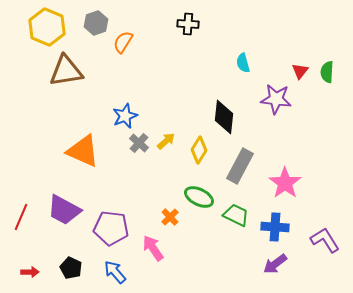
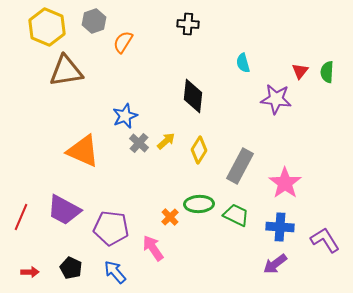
gray hexagon: moved 2 px left, 2 px up
black diamond: moved 31 px left, 21 px up
green ellipse: moved 7 px down; rotated 28 degrees counterclockwise
blue cross: moved 5 px right
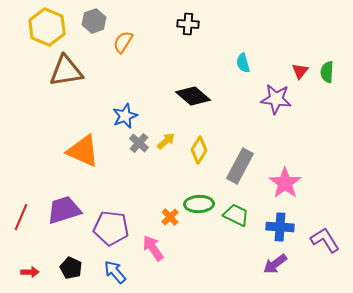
black diamond: rotated 56 degrees counterclockwise
purple trapezoid: rotated 135 degrees clockwise
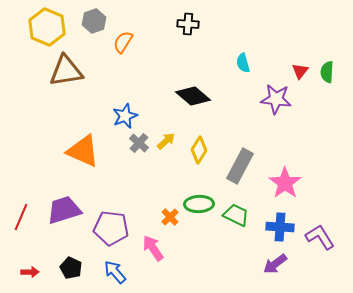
purple L-shape: moved 5 px left, 3 px up
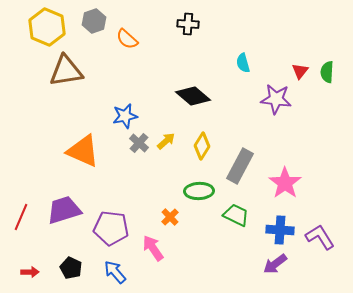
orange semicircle: moved 4 px right, 3 px up; rotated 80 degrees counterclockwise
blue star: rotated 10 degrees clockwise
yellow diamond: moved 3 px right, 4 px up
green ellipse: moved 13 px up
blue cross: moved 3 px down
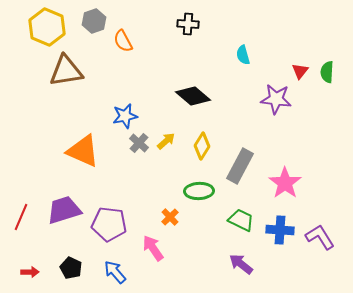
orange semicircle: moved 4 px left, 2 px down; rotated 20 degrees clockwise
cyan semicircle: moved 8 px up
green trapezoid: moved 5 px right, 5 px down
purple pentagon: moved 2 px left, 4 px up
purple arrow: moved 34 px left; rotated 75 degrees clockwise
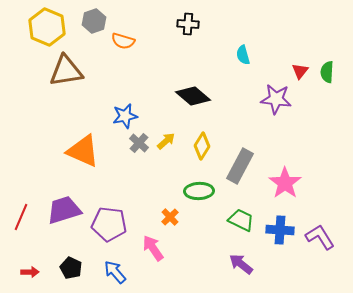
orange semicircle: rotated 45 degrees counterclockwise
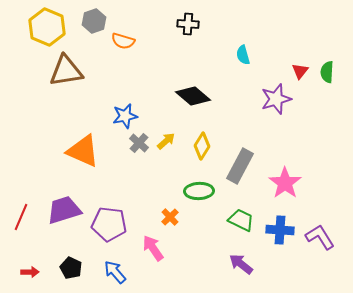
purple star: rotated 24 degrees counterclockwise
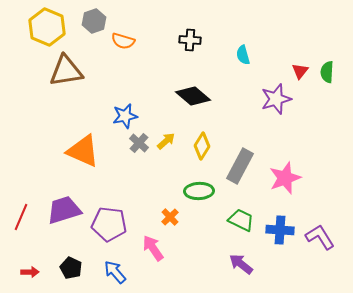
black cross: moved 2 px right, 16 px down
pink star: moved 5 px up; rotated 16 degrees clockwise
